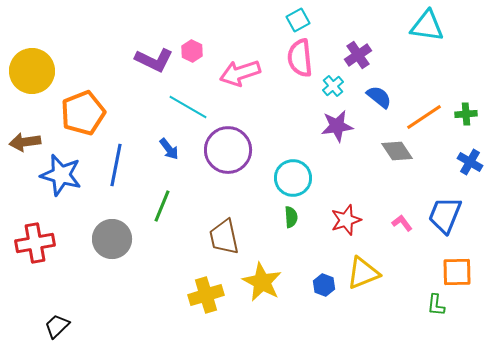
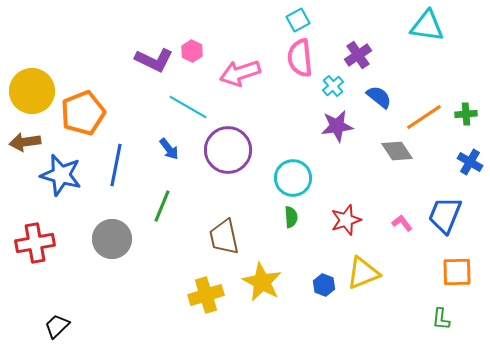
yellow circle: moved 20 px down
green L-shape: moved 5 px right, 14 px down
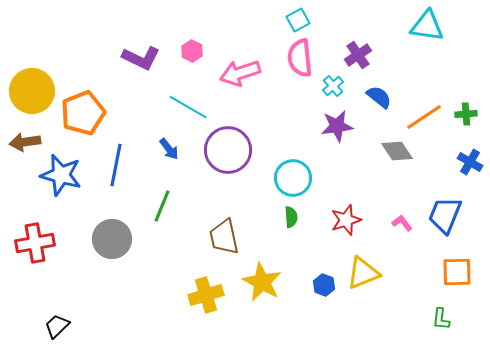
purple L-shape: moved 13 px left, 2 px up
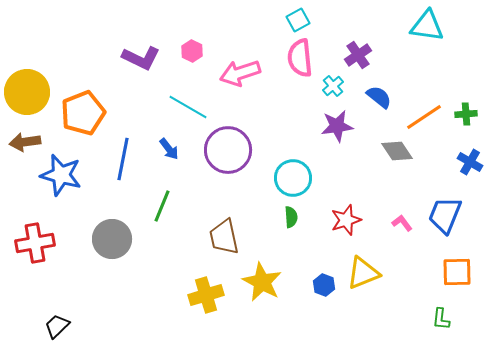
yellow circle: moved 5 px left, 1 px down
blue line: moved 7 px right, 6 px up
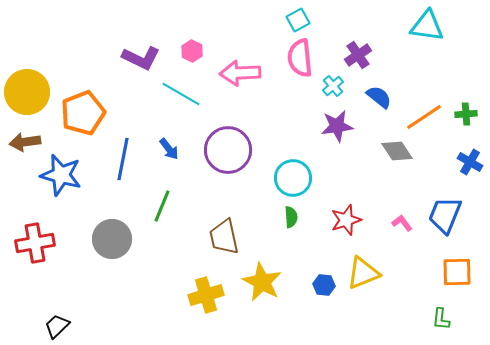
pink arrow: rotated 15 degrees clockwise
cyan line: moved 7 px left, 13 px up
blue hexagon: rotated 15 degrees counterclockwise
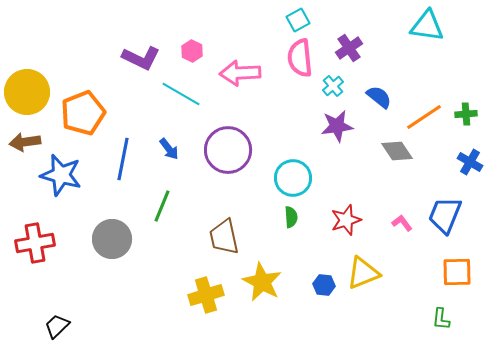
purple cross: moved 9 px left, 7 px up
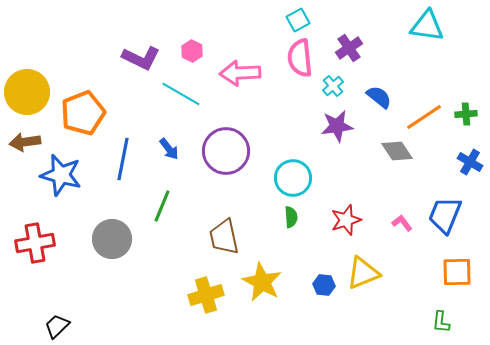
purple circle: moved 2 px left, 1 px down
green L-shape: moved 3 px down
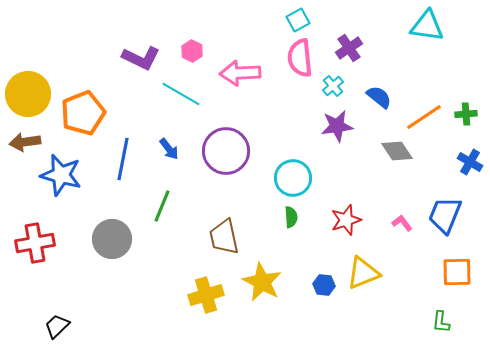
yellow circle: moved 1 px right, 2 px down
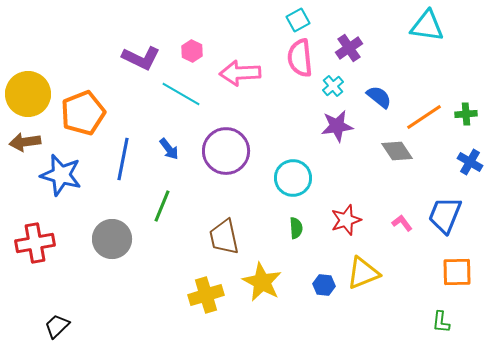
green semicircle: moved 5 px right, 11 px down
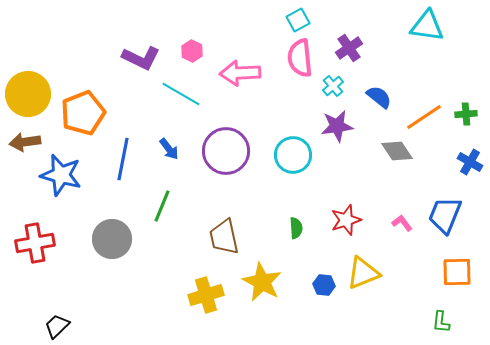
cyan circle: moved 23 px up
